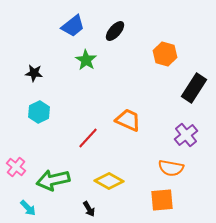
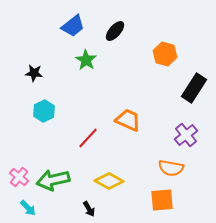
cyan hexagon: moved 5 px right, 1 px up
pink cross: moved 3 px right, 10 px down
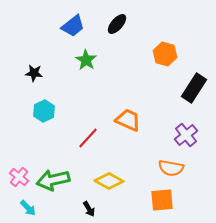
black ellipse: moved 2 px right, 7 px up
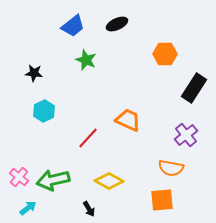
black ellipse: rotated 25 degrees clockwise
orange hexagon: rotated 15 degrees counterclockwise
green star: rotated 10 degrees counterclockwise
cyan arrow: rotated 84 degrees counterclockwise
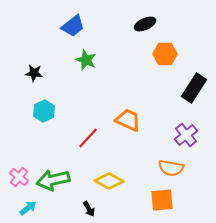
black ellipse: moved 28 px right
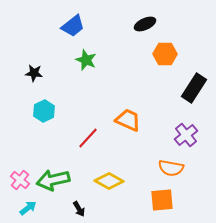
pink cross: moved 1 px right, 3 px down
black arrow: moved 10 px left
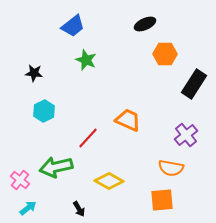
black rectangle: moved 4 px up
green arrow: moved 3 px right, 13 px up
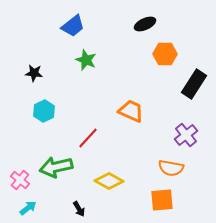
orange trapezoid: moved 3 px right, 9 px up
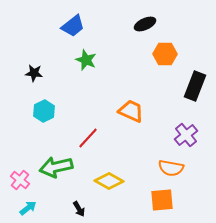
black rectangle: moved 1 px right, 2 px down; rotated 12 degrees counterclockwise
